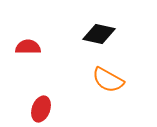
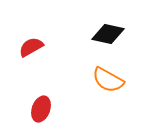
black diamond: moved 9 px right
red semicircle: moved 3 px right; rotated 30 degrees counterclockwise
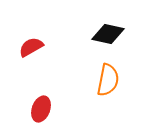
orange semicircle: rotated 108 degrees counterclockwise
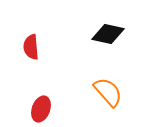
red semicircle: rotated 65 degrees counterclockwise
orange semicircle: moved 12 px down; rotated 52 degrees counterclockwise
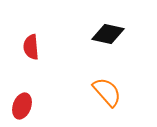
orange semicircle: moved 1 px left
red ellipse: moved 19 px left, 3 px up
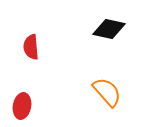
black diamond: moved 1 px right, 5 px up
red ellipse: rotated 10 degrees counterclockwise
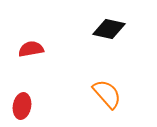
red semicircle: moved 2 px down; rotated 85 degrees clockwise
orange semicircle: moved 2 px down
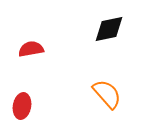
black diamond: rotated 24 degrees counterclockwise
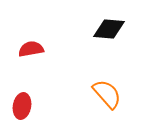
black diamond: rotated 16 degrees clockwise
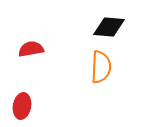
black diamond: moved 2 px up
orange semicircle: moved 6 px left, 27 px up; rotated 44 degrees clockwise
